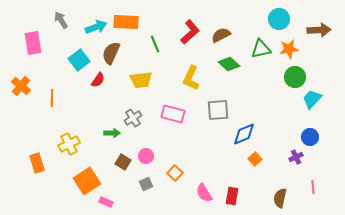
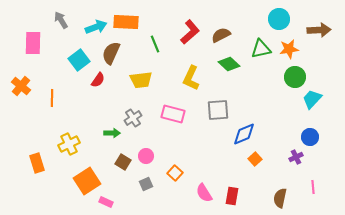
pink rectangle at (33, 43): rotated 10 degrees clockwise
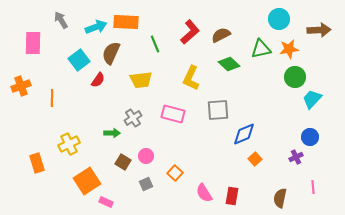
orange cross at (21, 86): rotated 30 degrees clockwise
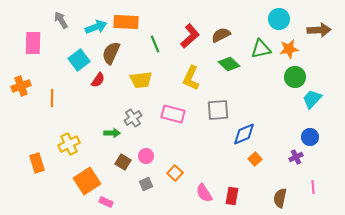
red L-shape at (190, 32): moved 4 px down
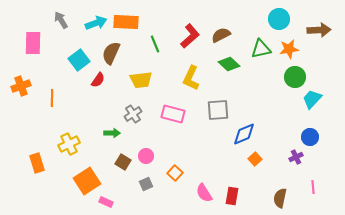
cyan arrow at (96, 27): moved 4 px up
gray cross at (133, 118): moved 4 px up
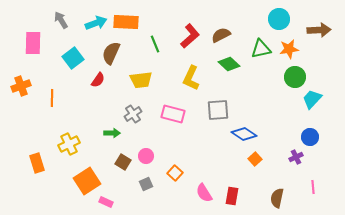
cyan square at (79, 60): moved 6 px left, 2 px up
blue diamond at (244, 134): rotated 55 degrees clockwise
brown semicircle at (280, 198): moved 3 px left
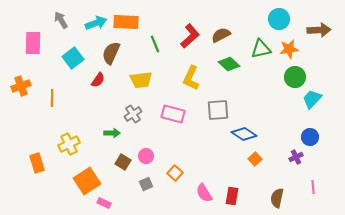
pink rectangle at (106, 202): moved 2 px left, 1 px down
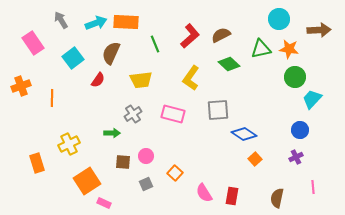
pink rectangle at (33, 43): rotated 35 degrees counterclockwise
orange star at (289, 49): rotated 18 degrees clockwise
yellow L-shape at (191, 78): rotated 10 degrees clockwise
blue circle at (310, 137): moved 10 px left, 7 px up
brown square at (123, 162): rotated 28 degrees counterclockwise
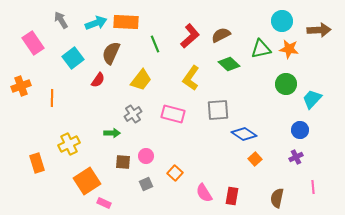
cyan circle at (279, 19): moved 3 px right, 2 px down
green circle at (295, 77): moved 9 px left, 7 px down
yellow trapezoid at (141, 80): rotated 45 degrees counterclockwise
